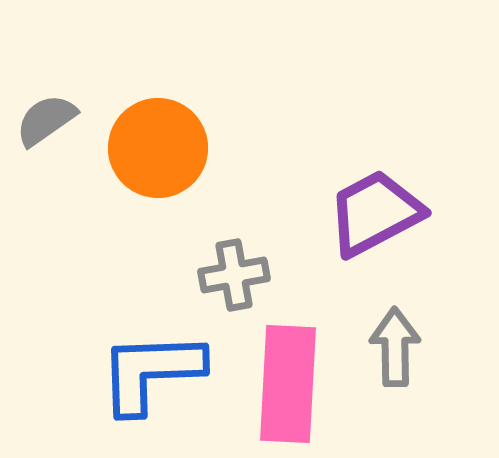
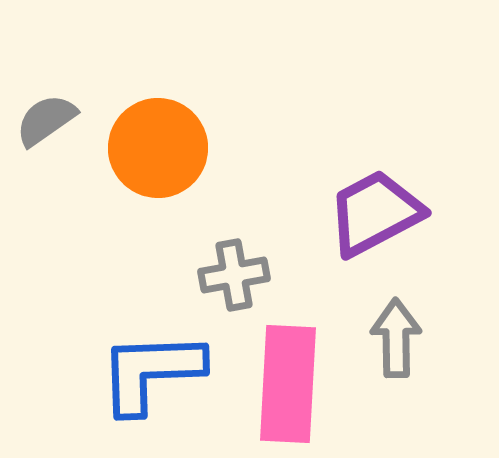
gray arrow: moved 1 px right, 9 px up
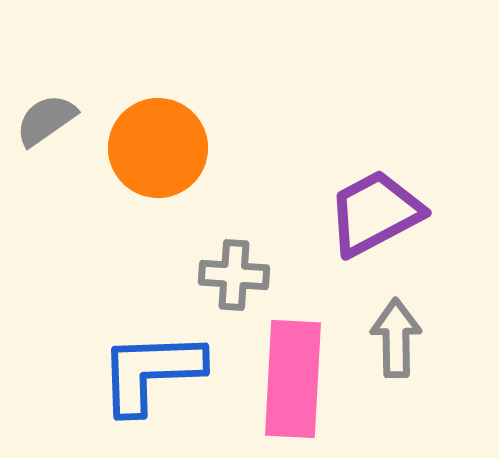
gray cross: rotated 14 degrees clockwise
pink rectangle: moved 5 px right, 5 px up
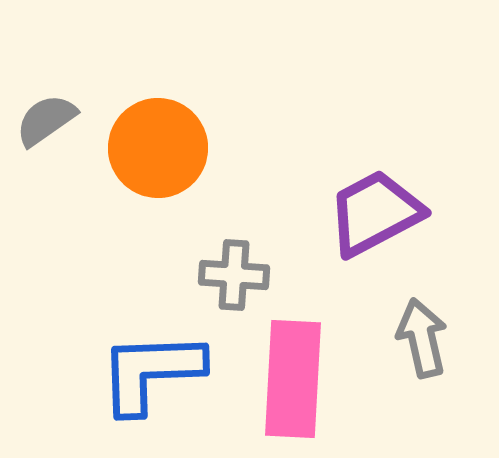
gray arrow: moved 26 px right; rotated 12 degrees counterclockwise
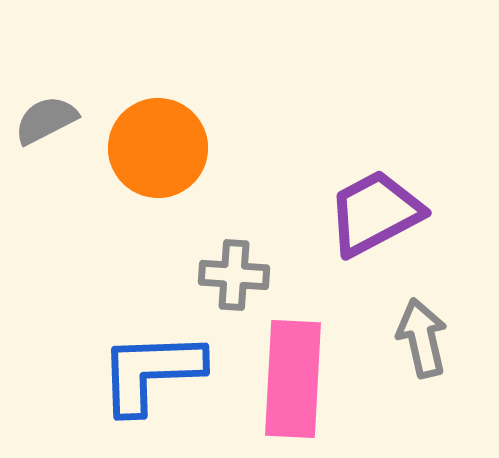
gray semicircle: rotated 8 degrees clockwise
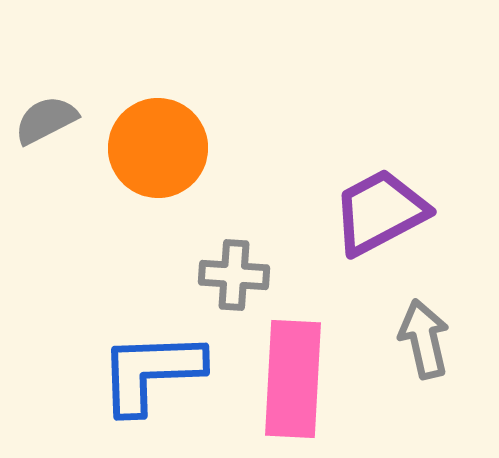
purple trapezoid: moved 5 px right, 1 px up
gray arrow: moved 2 px right, 1 px down
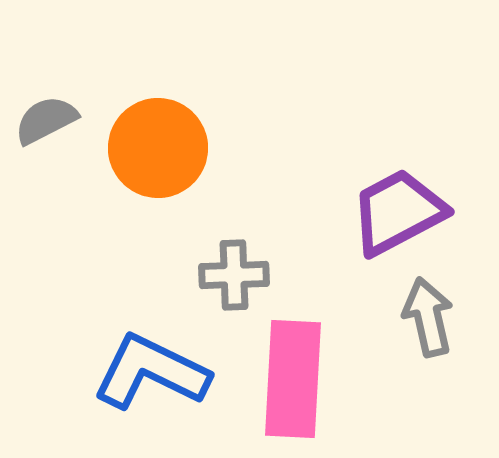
purple trapezoid: moved 18 px right
gray cross: rotated 6 degrees counterclockwise
gray arrow: moved 4 px right, 22 px up
blue L-shape: rotated 28 degrees clockwise
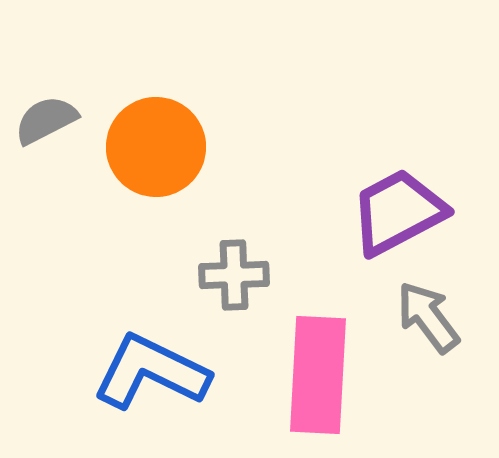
orange circle: moved 2 px left, 1 px up
gray arrow: rotated 24 degrees counterclockwise
pink rectangle: moved 25 px right, 4 px up
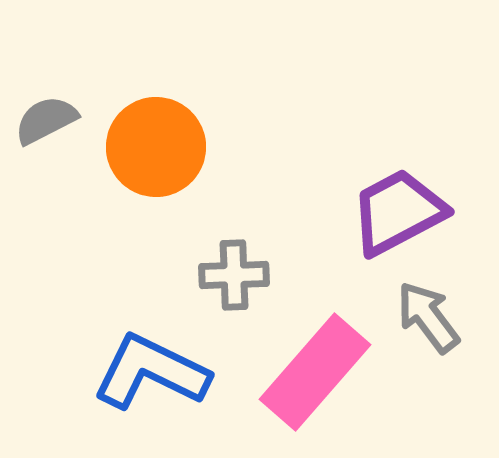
pink rectangle: moved 3 px left, 3 px up; rotated 38 degrees clockwise
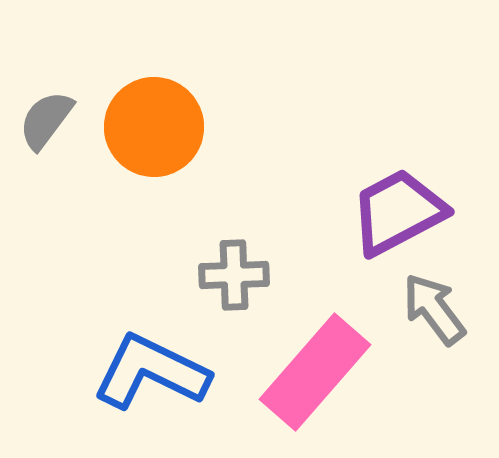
gray semicircle: rotated 26 degrees counterclockwise
orange circle: moved 2 px left, 20 px up
gray arrow: moved 6 px right, 8 px up
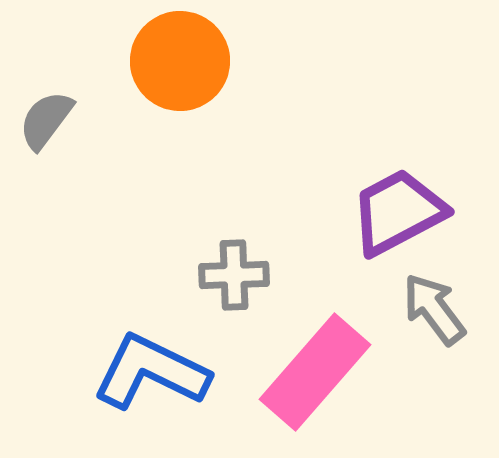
orange circle: moved 26 px right, 66 px up
